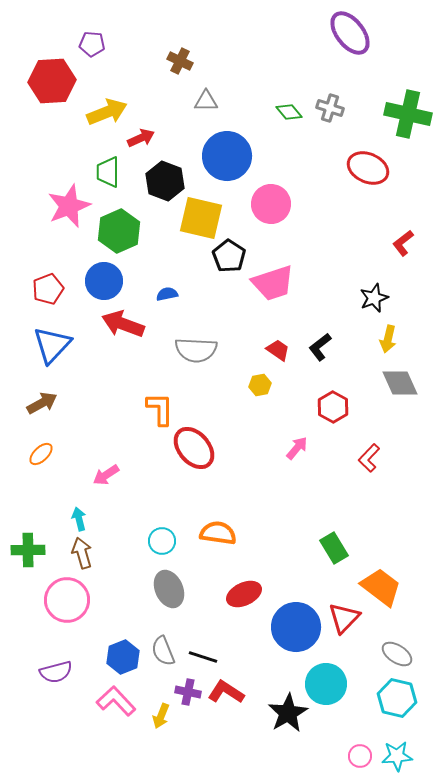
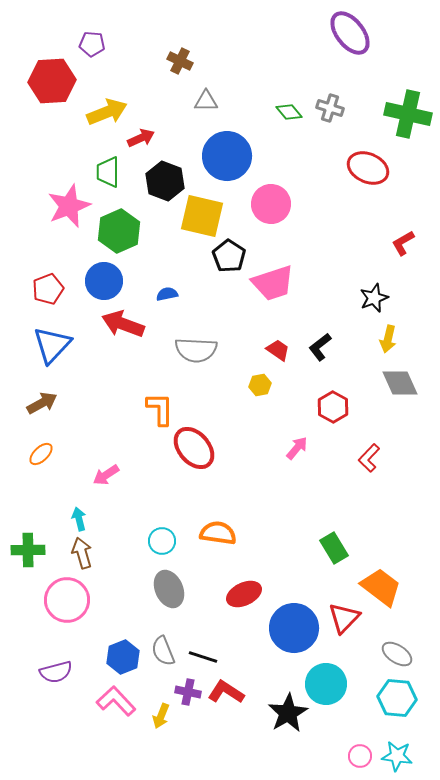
yellow square at (201, 218): moved 1 px right, 2 px up
red L-shape at (403, 243): rotated 8 degrees clockwise
blue circle at (296, 627): moved 2 px left, 1 px down
cyan hexagon at (397, 698): rotated 9 degrees counterclockwise
cyan star at (397, 756): rotated 12 degrees clockwise
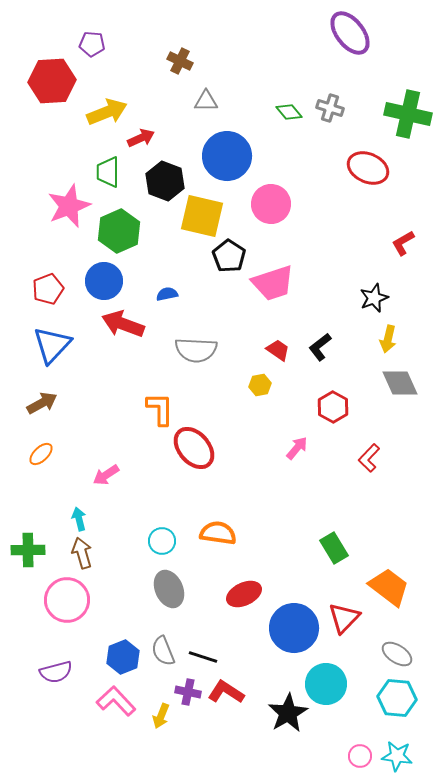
orange trapezoid at (381, 587): moved 8 px right
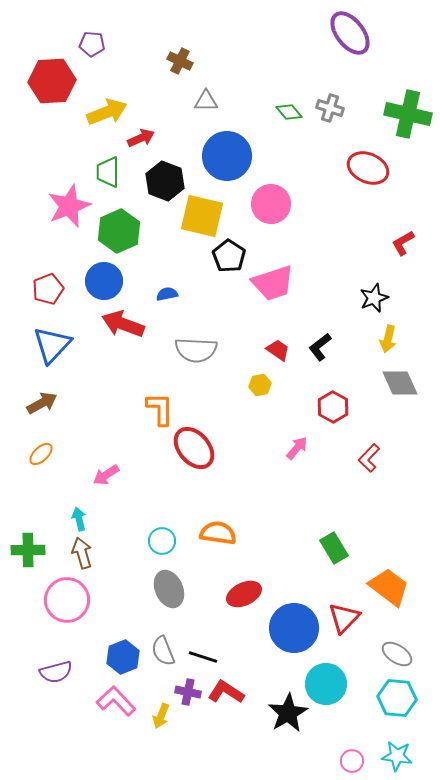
pink circle at (360, 756): moved 8 px left, 5 px down
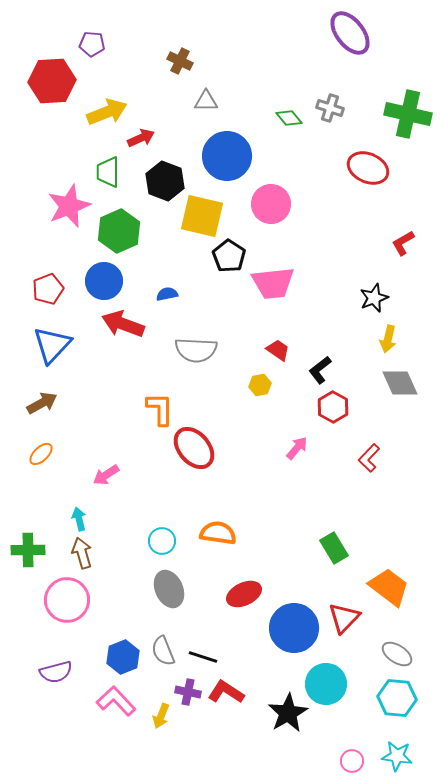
green diamond at (289, 112): moved 6 px down
pink trapezoid at (273, 283): rotated 12 degrees clockwise
black L-shape at (320, 347): moved 23 px down
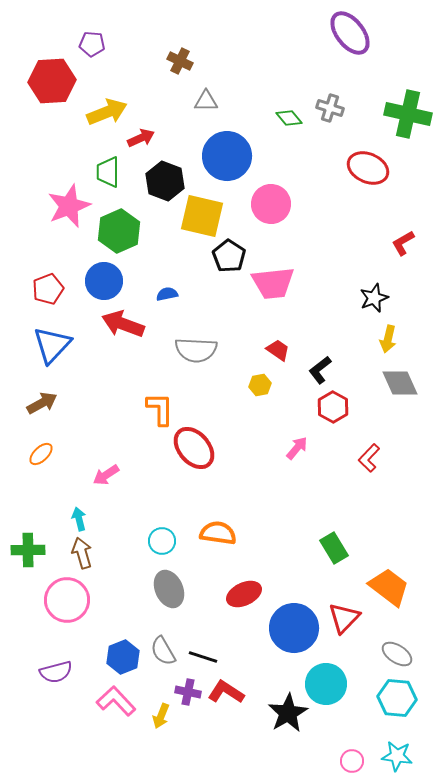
gray semicircle at (163, 651): rotated 8 degrees counterclockwise
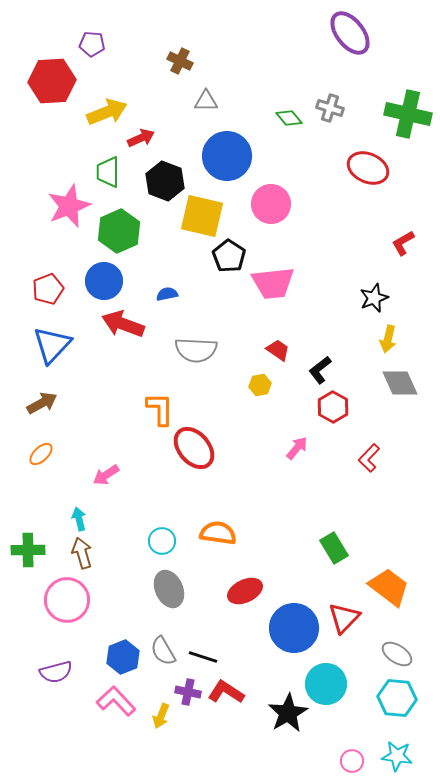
red ellipse at (244, 594): moved 1 px right, 3 px up
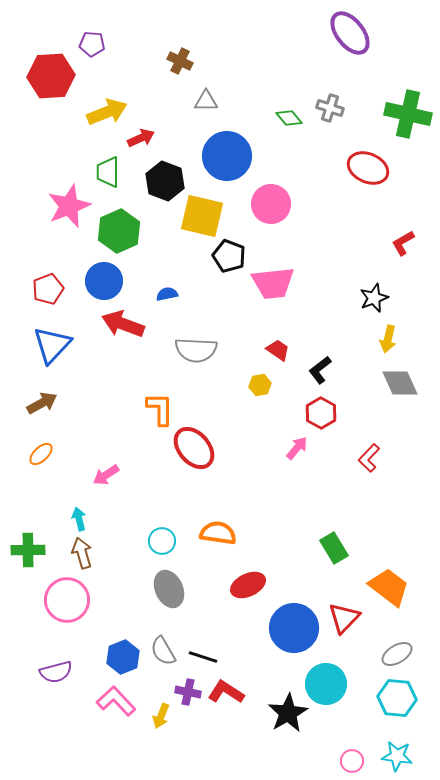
red hexagon at (52, 81): moved 1 px left, 5 px up
black pentagon at (229, 256): rotated 12 degrees counterclockwise
red hexagon at (333, 407): moved 12 px left, 6 px down
red ellipse at (245, 591): moved 3 px right, 6 px up
gray ellipse at (397, 654): rotated 64 degrees counterclockwise
